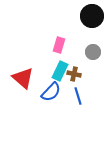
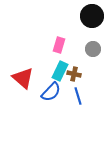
gray circle: moved 3 px up
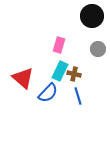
gray circle: moved 5 px right
blue semicircle: moved 3 px left, 1 px down
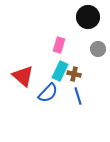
black circle: moved 4 px left, 1 px down
red triangle: moved 2 px up
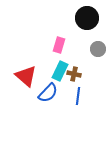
black circle: moved 1 px left, 1 px down
red triangle: moved 3 px right
blue line: rotated 24 degrees clockwise
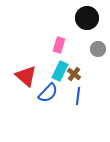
brown cross: rotated 24 degrees clockwise
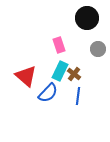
pink rectangle: rotated 35 degrees counterclockwise
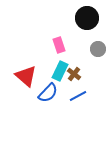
blue line: rotated 54 degrees clockwise
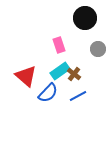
black circle: moved 2 px left
cyan rectangle: rotated 30 degrees clockwise
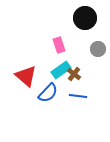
cyan rectangle: moved 1 px right, 1 px up
blue line: rotated 36 degrees clockwise
